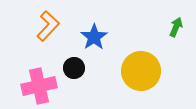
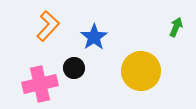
pink cross: moved 1 px right, 2 px up
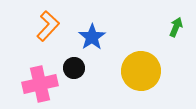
blue star: moved 2 px left
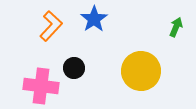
orange L-shape: moved 3 px right
blue star: moved 2 px right, 18 px up
pink cross: moved 1 px right, 2 px down; rotated 20 degrees clockwise
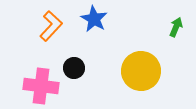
blue star: rotated 8 degrees counterclockwise
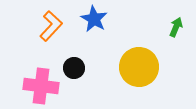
yellow circle: moved 2 px left, 4 px up
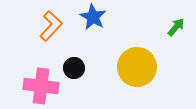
blue star: moved 1 px left, 2 px up
green arrow: rotated 18 degrees clockwise
yellow circle: moved 2 px left
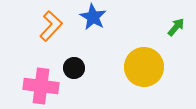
yellow circle: moved 7 px right
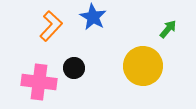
green arrow: moved 8 px left, 2 px down
yellow circle: moved 1 px left, 1 px up
pink cross: moved 2 px left, 4 px up
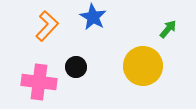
orange L-shape: moved 4 px left
black circle: moved 2 px right, 1 px up
